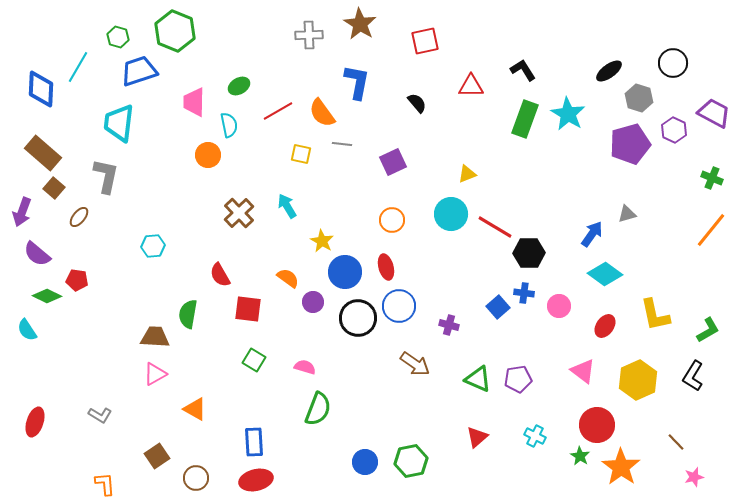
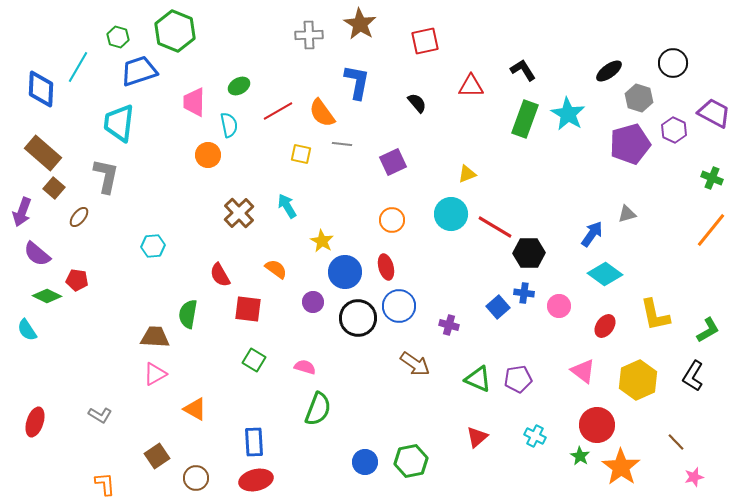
orange semicircle at (288, 278): moved 12 px left, 9 px up
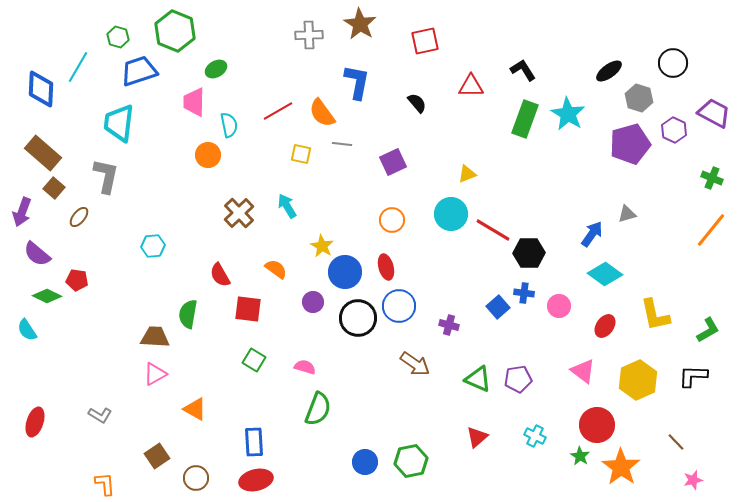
green ellipse at (239, 86): moved 23 px left, 17 px up
red line at (495, 227): moved 2 px left, 3 px down
yellow star at (322, 241): moved 5 px down
black L-shape at (693, 376): rotated 60 degrees clockwise
pink star at (694, 477): moved 1 px left, 3 px down
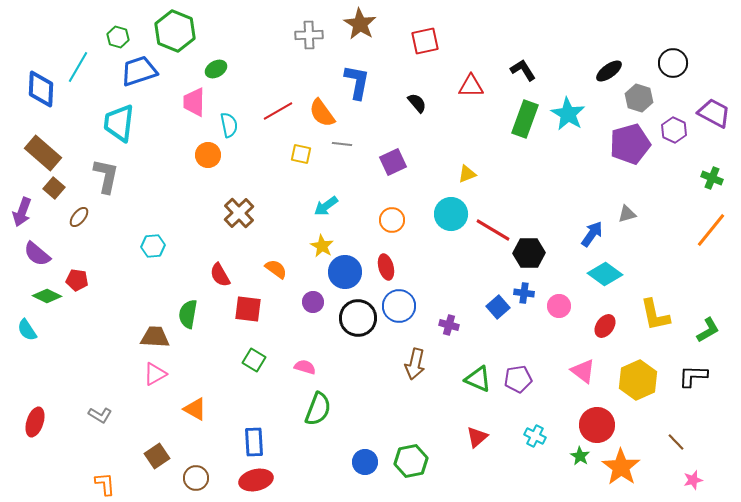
cyan arrow at (287, 206): moved 39 px right; rotated 95 degrees counterclockwise
brown arrow at (415, 364): rotated 68 degrees clockwise
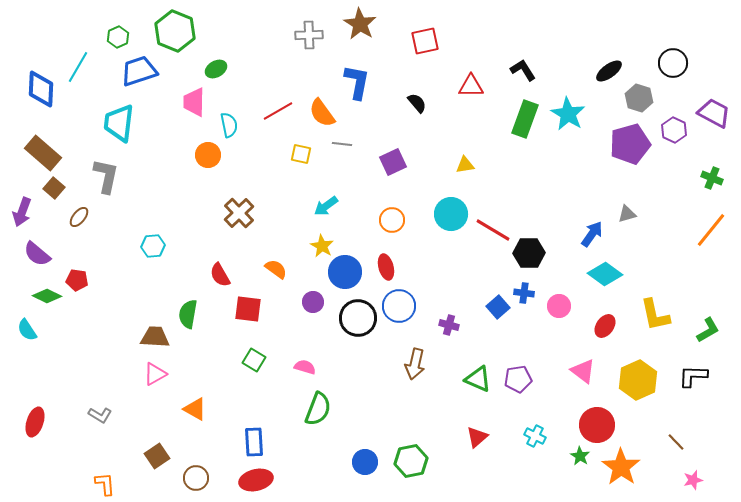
green hexagon at (118, 37): rotated 20 degrees clockwise
yellow triangle at (467, 174): moved 2 px left, 9 px up; rotated 12 degrees clockwise
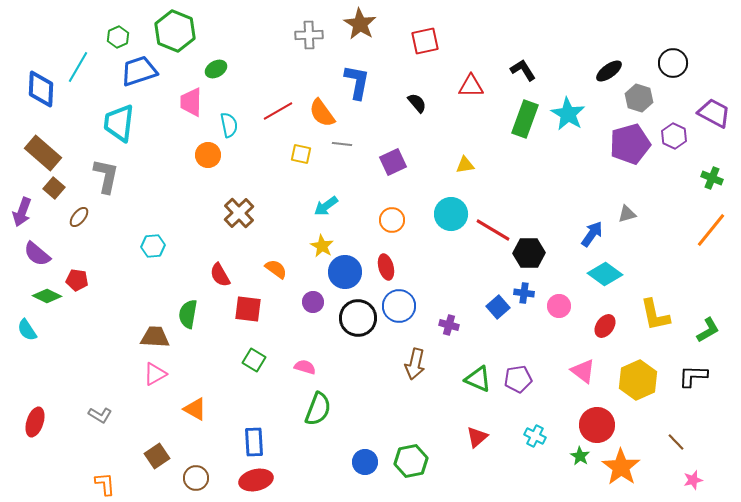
pink trapezoid at (194, 102): moved 3 px left
purple hexagon at (674, 130): moved 6 px down
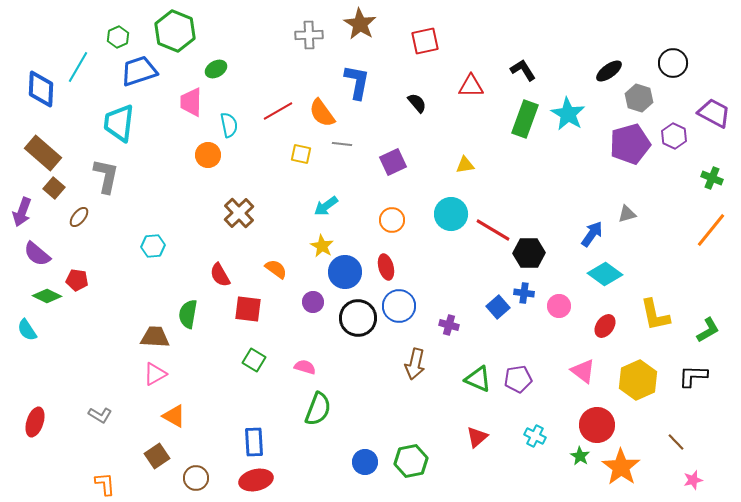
orange triangle at (195, 409): moved 21 px left, 7 px down
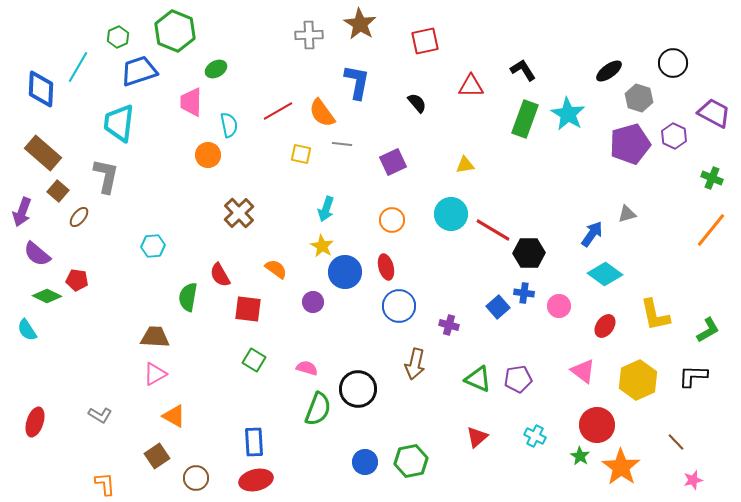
brown square at (54, 188): moved 4 px right, 3 px down
cyan arrow at (326, 206): moved 3 px down; rotated 35 degrees counterclockwise
green semicircle at (188, 314): moved 17 px up
black circle at (358, 318): moved 71 px down
pink semicircle at (305, 367): moved 2 px right, 1 px down
